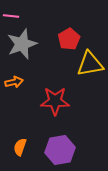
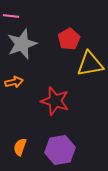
red star: rotated 16 degrees clockwise
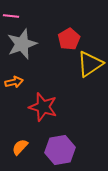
yellow triangle: rotated 24 degrees counterclockwise
red star: moved 12 px left, 6 px down
orange semicircle: rotated 24 degrees clockwise
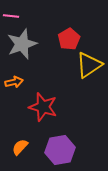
yellow triangle: moved 1 px left, 1 px down
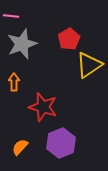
orange arrow: rotated 78 degrees counterclockwise
purple hexagon: moved 1 px right, 7 px up; rotated 12 degrees counterclockwise
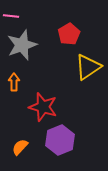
red pentagon: moved 5 px up
gray star: moved 1 px down
yellow triangle: moved 1 px left, 2 px down
purple hexagon: moved 1 px left, 3 px up
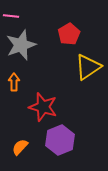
gray star: moved 1 px left
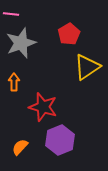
pink line: moved 2 px up
gray star: moved 2 px up
yellow triangle: moved 1 px left
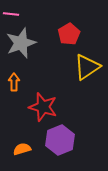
orange semicircle: moved 2 px right, 2 px down; rotated 30 degrees clockwise
